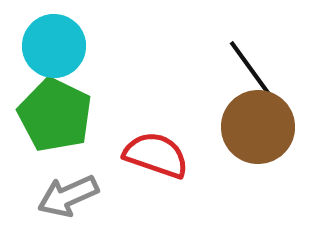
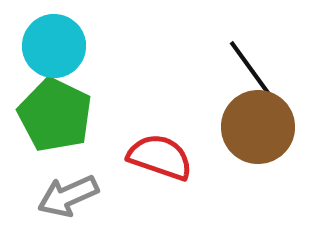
red semicircle: moved 4 px right, 2 px down
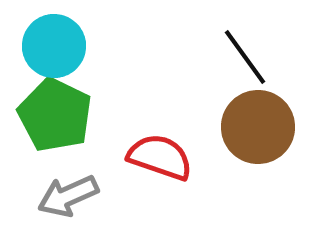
black line: moved 5 px left, 11 px up
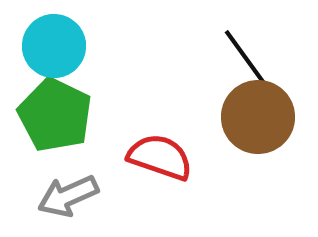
brown circle: moved 10 px up
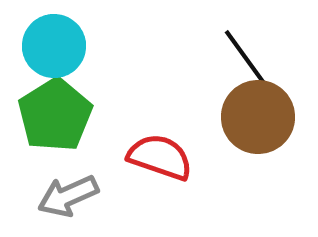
green pentagon: rotated 14 degrees clockwise
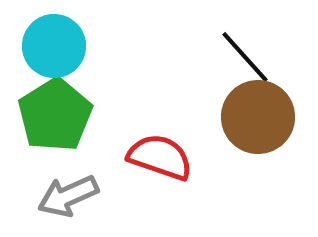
black line: rotated 6 degrees counterclockwise
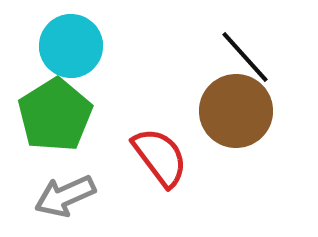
cyan circle: moved 17 px right
brown circle: moved 22 px left, 6 px up
red semicircle: rotated 34 degrees clockwise
gray arrow: moved 3 px left
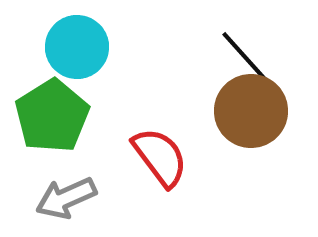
cyan circle: moved 6 px right, 1 px down
brown circle: moved 15 px right
green pentagon: moved 3 px left, 1 px down
gray arrow: moved 1 px right, 2 px down
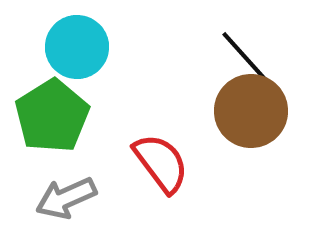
red semicircle: moved 1 px right, 6 px down
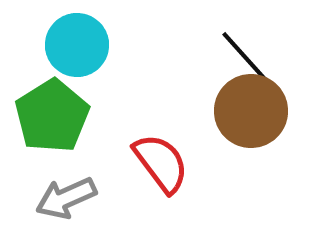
cyan circle: moved 2 px up
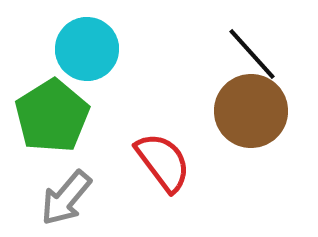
cyan circle: moved 10 px right, 4 px down
black line: moved 7 px right, 3 px up
red semicircle: moved 2 px right, 1 px up
gray arrow: rotated 26 degrees counterclockwise
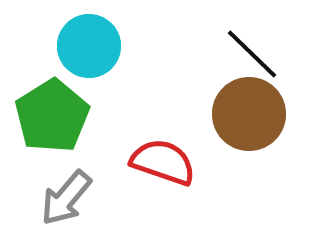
cyan circle: moved 2 px right, 3 px up
black line: rotated 4 degrees counterclockwise
brown circle: moved 2 px left, 3 px down
red semicircle: rotated 34 degrees counterclockwise
